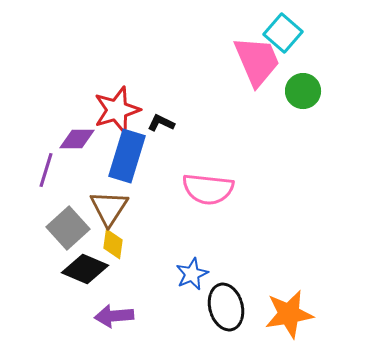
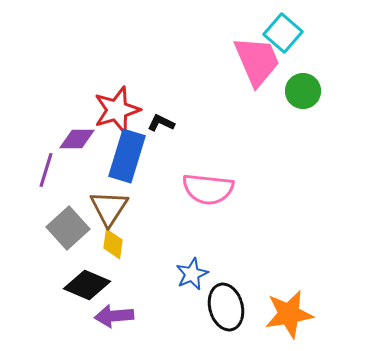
black diamond: moved 2 px right, 16 px down
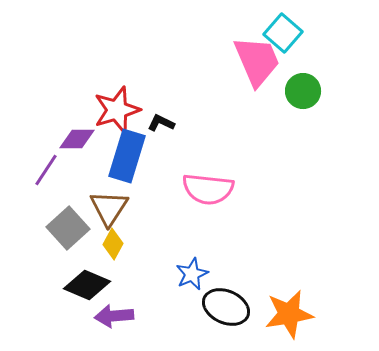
purple line: rotated 16 degrees clockwise
yellow diamond: rotated 20 degrees clockwise
black ellipse: rotated 51 degrees counterclockwise
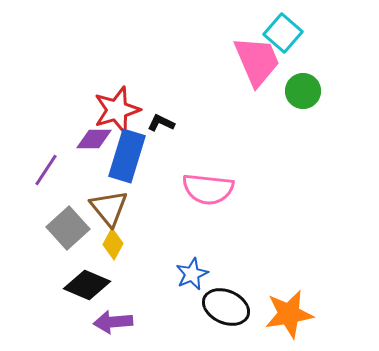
purple diamond: moved 17 px right
brown triangle: rotated 12 degrees counterclockwise
purple arrow: moved 1 px left, 6 px down
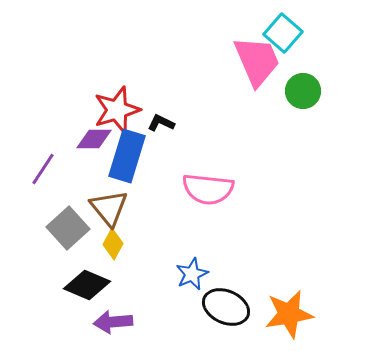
purple line: moved 3 px left, 1 px up
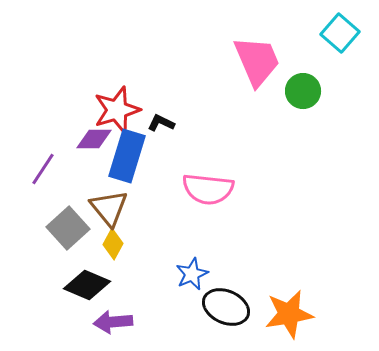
cyan square: moved 57 px right
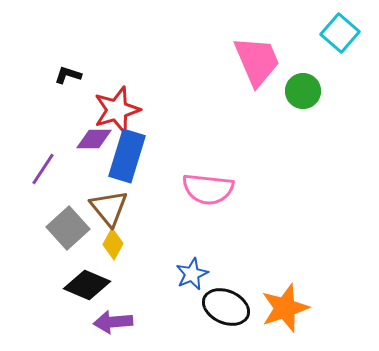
black L-shape: moved 93 px left, 48 px up; rotated 8 degrees counterclockwise
orange star: moved 4 px left, 6 px up; rotated 9 degrees counterclockwise
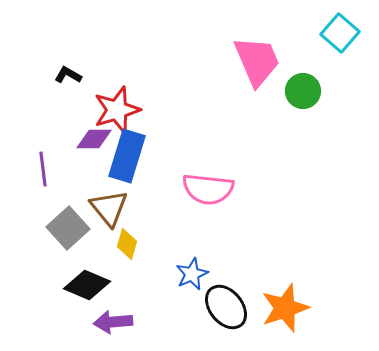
black L-shape: rotated 12 degrees clockwise
purple line: rotated 40 degrees counterclockwise
yellow diamond: moved 14 px right; rotated 12 degrees counterclockwise
black ellipse: rotated 27 degrees clockwise
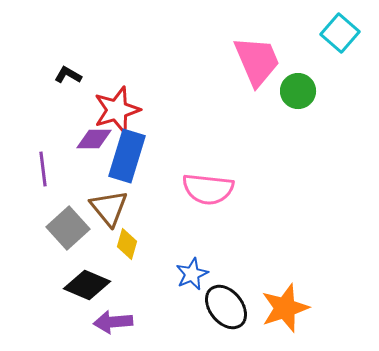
green circle: moved 5 px left
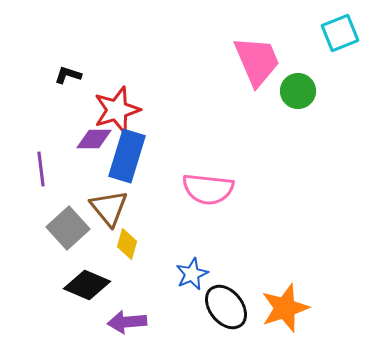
cyan square: rotated 27 degrees clockwise
black L-shape: rotated 12 degrees counterclockwise
purple line: moved 2 px left
purple arrow: moved 14 px right
